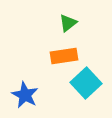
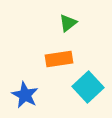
orange rectangle: moved 5 px left, 3 px down
cyan square: moved 2 px right, 4 px down
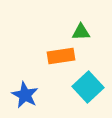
green triangle: moved 13 px right, 9 px down; rotated 36 degrees clockwise
orange rectangle: moved 2 px right, 3 px up
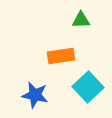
green triangle: moved 12 px up
blue star: moved 10 px right; rotated 16 degrees counterclockwise
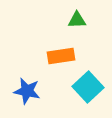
green triangle: moved 4 px left
blue star: moved 8 px left, 4 px up
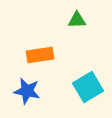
orange rectangle: moved 21 px left, 1 px up
cyan square: rotated 12 degrees clockwise
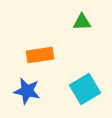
green triangle: moved 5 px right, 2 px down
cyan square: moved 3 px left, 2 px down
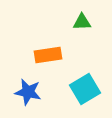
orange rectangle: moved 8 px right
blue star: moved 1 px right, 1 px down
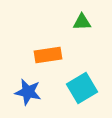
cyan square: moved 3 px left, 1 px up
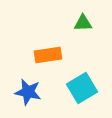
green triangle: moved 1 px right, 1 px down
